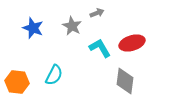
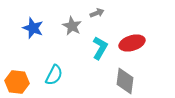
cyan L-shape: rotated 60 degrees clockwise
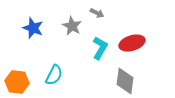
gray arrow: rotated 48 degrees clockwise
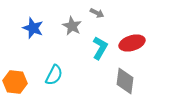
orange hexagon: moved 2 px left
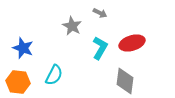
gray arrow: moved 3 px right
blue star: moved 10 px left, 20 px down
orange hexagon: moved 3 px right
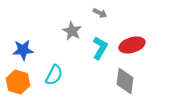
gray star: moved 5 px down
red ellipse: moved 2 px down
blue star: moved 2 px down; rotated 25 degrees counterclockwise
orange hexagon: rotated 10 degrees clockwise
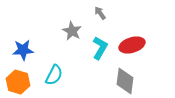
gray arrow: rotated 152 degrees counterclockwise
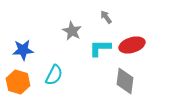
gray arrow: moved 6 px right, 4 px down
cyan L-shape: rotated 120 degrees counterclockwise
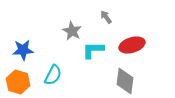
cyan L-shape: moved 7 px left, 2 px down
cyan semicircle: moved 1 px left
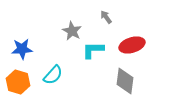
blue star: moved 1 px left, 1 px up
cyan semicircle: rotated 15 degrees clockwise
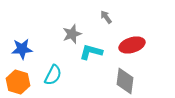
gray star: moved 3 px down; rotated 24 degrees clockwise
cyan L-shape: moved 2 px left, 2 px down; rotated 15 degrees clockwise
cyan semicircle: rotated 15 degrees counterclockwise
